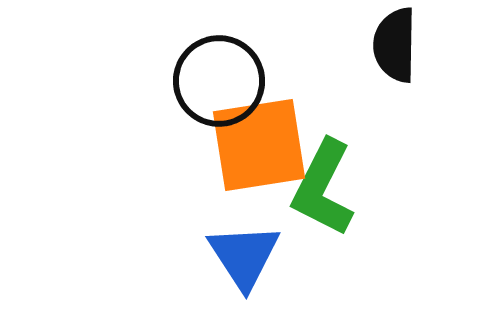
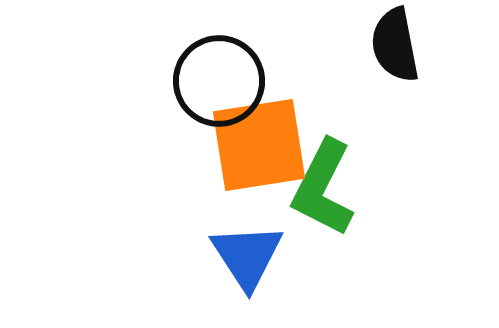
black semicircle: rotated 12 degrees counterclockwise
blue triangle: moved 3 px right
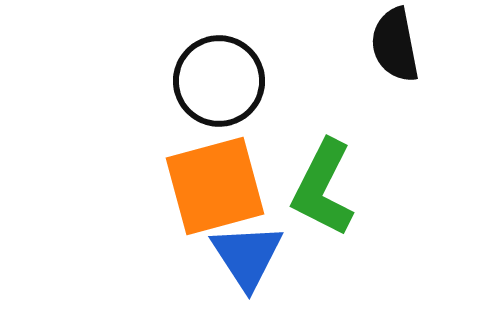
orange square: moved 44 px left, 41 px down; rotated 6 degrees counterclockwise
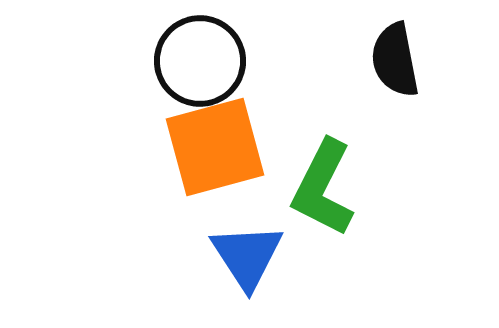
black semicircle: moved 15 px down
black circle: moved 19 px left, 20 px up
orange square: moved 39 px up
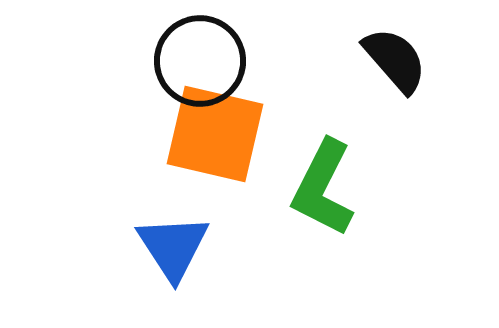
black semicircle: rotated 150 degrees clockwise
orange square: moved 13 px up; rotated 28 degrees clockwise
blue triangle: moved 74 px left, 9 px up
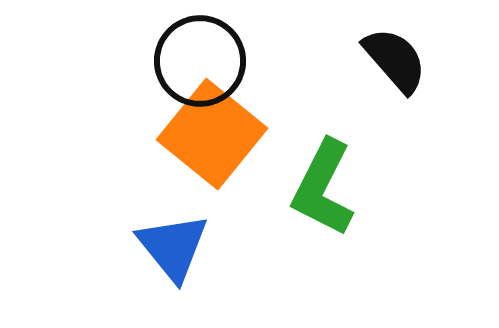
orange square: moved 3 px left; rotated 26 degrees clockwise
blue triangle: rotated 6 degrees counterclockwise
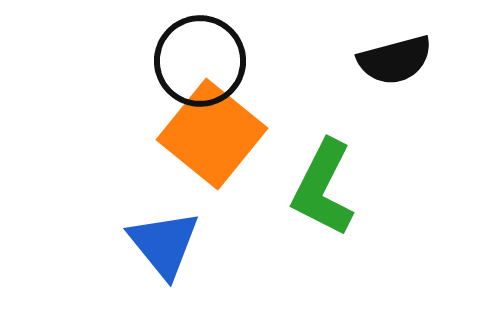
black semicircle: rotated 116 degrees clockwise
blue triangle: moved 9 px left, 3 px up
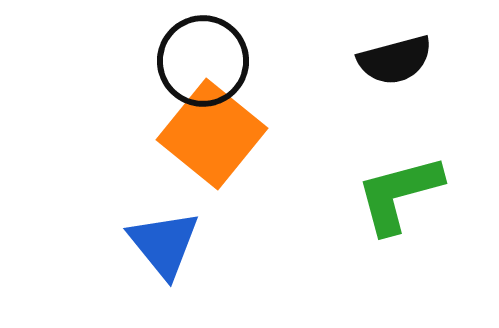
black circle: moved 3 px right
green L-shape: moved 76 px right, 6 px down; rotated 48 degrees clockwise
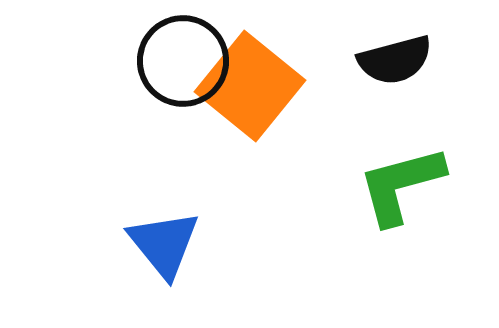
black circle: moved 20 px left
orange square: moved 38 px right, 48 px up
green L-shape: moved 2 px right, 9 px up
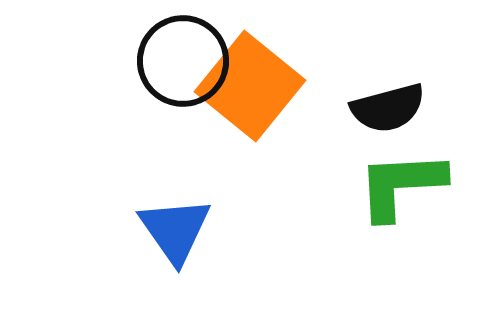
black semicircle: moved 7 px left, 48 px down
green L-shape: rotated 12 degrees clockwise
blue triangle: moved 11 px right, 14 px up; rotated 4 degrees clockwise
